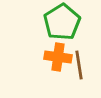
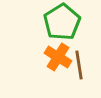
orange cross: rotated 24 degrees clockwise
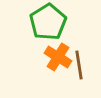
green pentagon: moved 14 px left
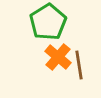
orange cross: rotated 8 degrees clockwise
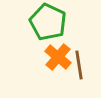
green pentagon: rotated 15 degrees counterclockwise
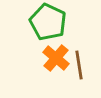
orange cross: moved 2 px left, 1 px down
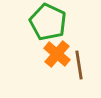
orange cross: moved 1 px right, 4 px up
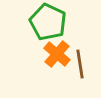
brown line: moved 1 px right, 1 px up
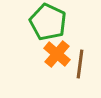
brown line: rotated 16 degrees clockwise
